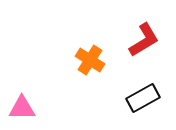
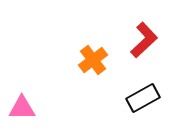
red L-shape: rotated 12 degrees counterclockwise
orange cross: moved 3 px right; rotated 20 degrees clockwise
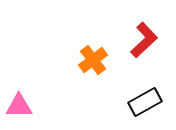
black rectangle: moved 2 px right, 4 px down
pink triangle: moved 3 px left, 2 px up
